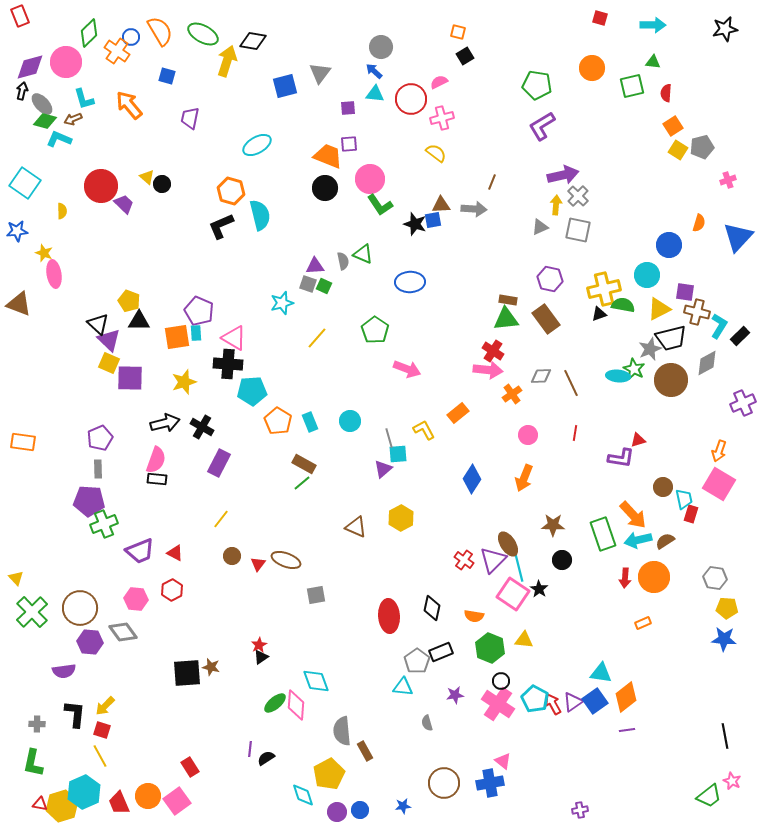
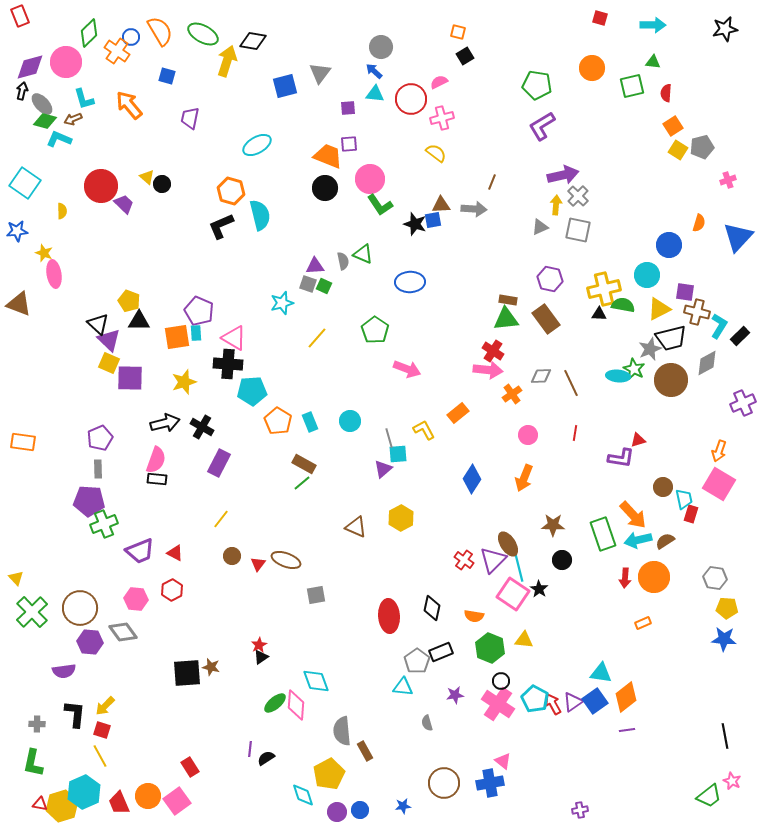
black triangle at (599, 314): rotated 21 degrees clockwise
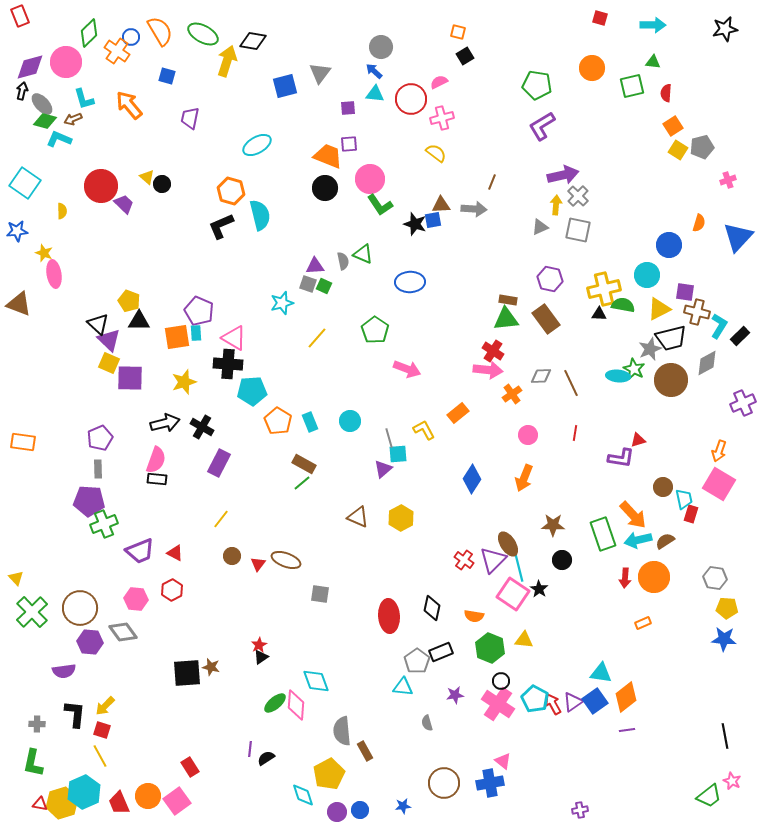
brown triangle at (356, 527): moved 2 px right, 10 px up
gray square at (316, 595): moved 4 px right, 1 px up; rotated 18 degrees clockwise
yellow hexagon at (62, 806): moved 3 px up
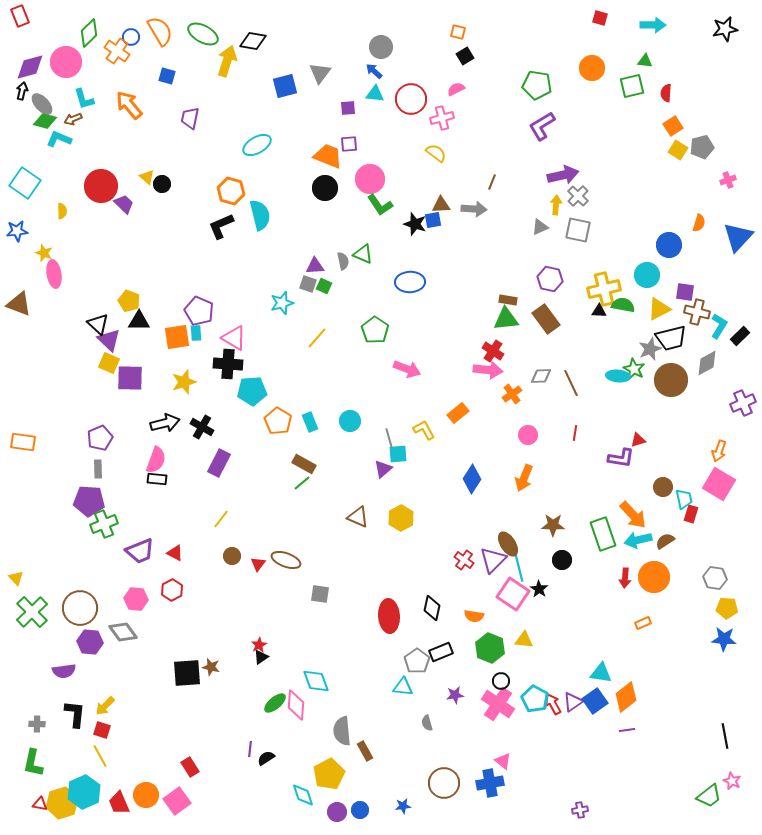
green triangle at (653, 62): moved 8 px left, 1 px up
pink semicircle at (439, 82): moved 17 px right, 7 px down
black triangle at (599, 314): moved 3 px up
orange circle at (148, 796): moved 2 px left, 1 px up
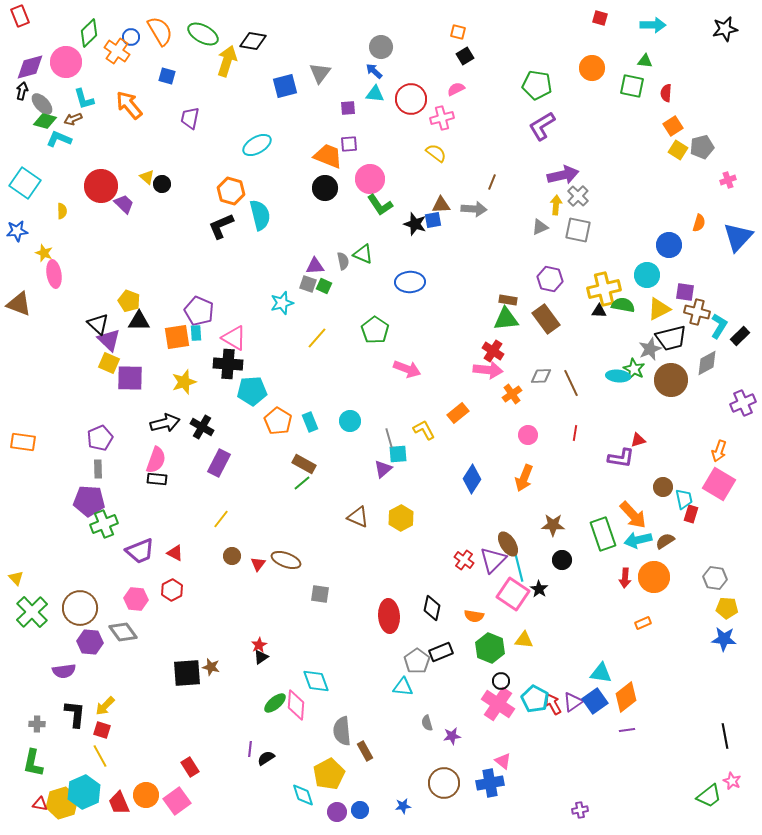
green square at (632, 86): rotated 25 degrees clockwise
purple star at (455, 695): moved 3 px left, 41 px down
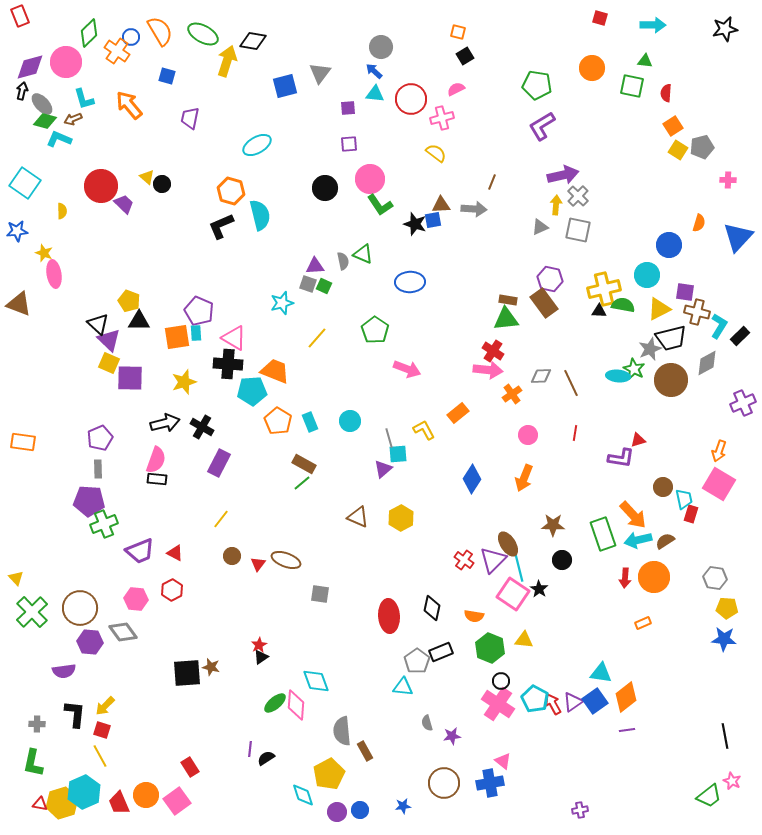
orange trapezoid at (328, 156): moved 53 px left, 215 px down
pink cross at (728, 180): rotated 21 degrees clockwise
brown rectangle at (546, 319): moved 2 px left, 16 px up
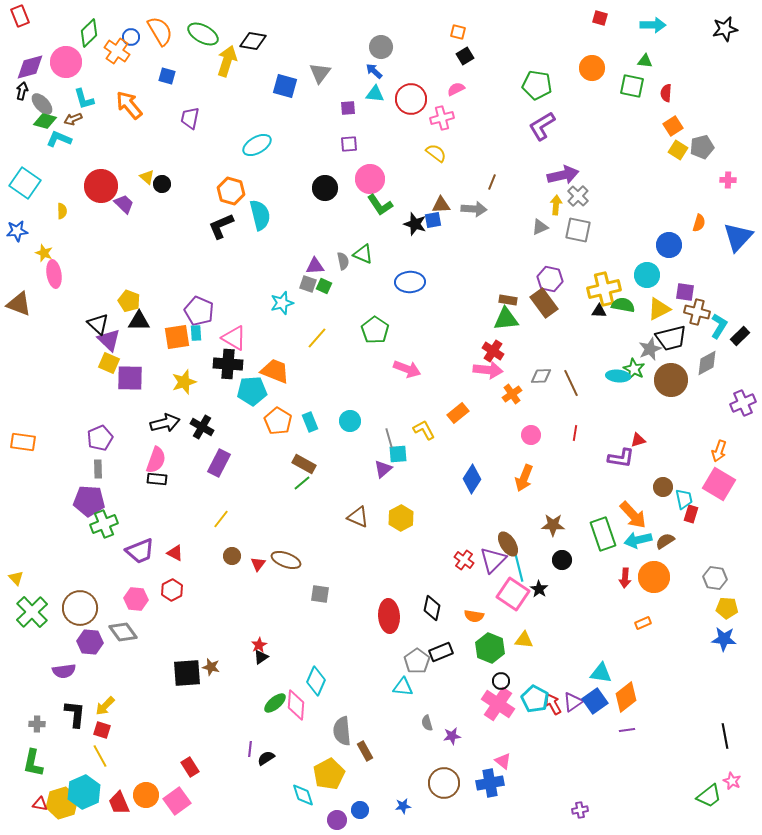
blue square at (285, 86): rotated 30 degrees clockwise
pink circle at (528, 435): moved 3 px right
cyan diamond at (316, 681): rotated 44 degrees clockwise
purple circle at (337, 812): moved 8 px down
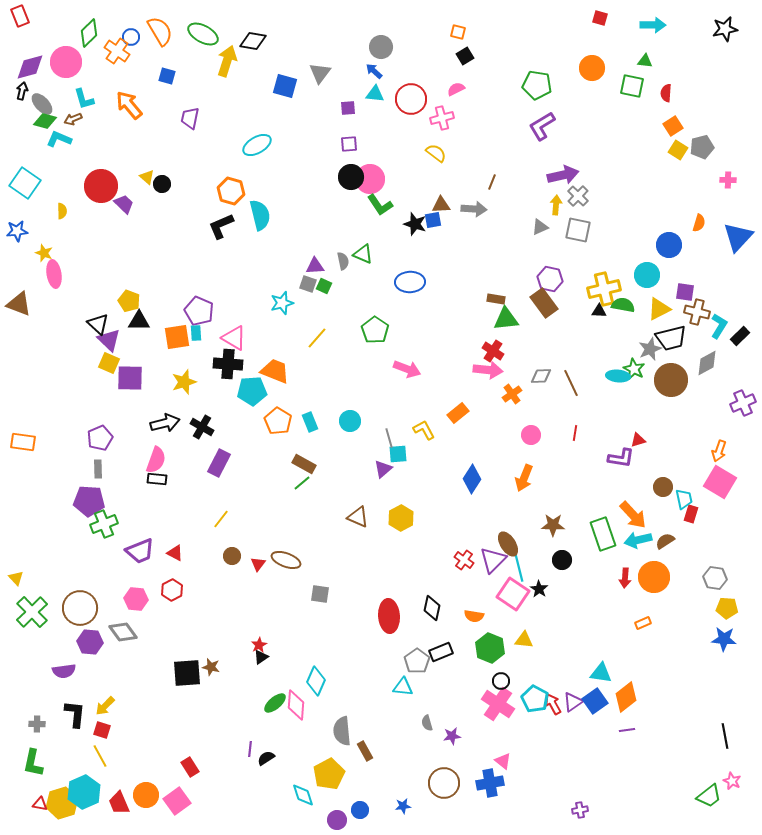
black circle at (325, 188): moved 26 px right, 11 px up
brown rectangle at (508, 300): moved 12 px left, 1 px up
pink square at (719, 484): moved 1 px right, 2 px up
